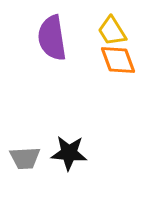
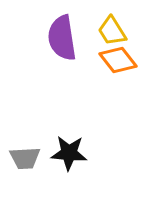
purple semicircle: moved 10 px right
orange diamond: rotated 18 degrees counterclockwise
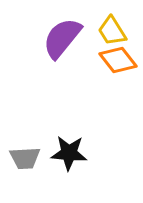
purple semicircle: rotated 48 degrees clockwise
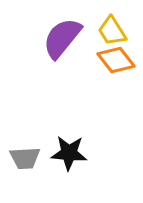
orange diamond: moved 2 px left
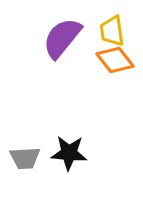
yellow trapezoid: rotated 24 degrees clockwise
orange diamond: moved 1 px left
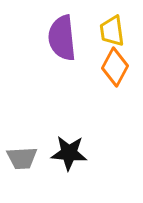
purple semicircle: rotated 45 degrees counterclockwise
orange diamond: moved 7 px down; rotated 66 degrees clockwise
gray trapezoid: moved 3 px left
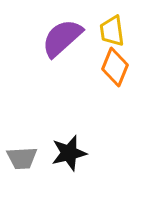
purple semicircle: rotated 54 degrees clockwise
orange diamond: rotated 6 degrees counterclockwise
black star: rotated 18 degrees counterclockwise
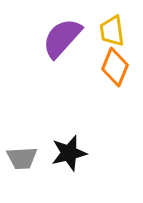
purple semicircle: rotated 6 degrees counterclockwise
